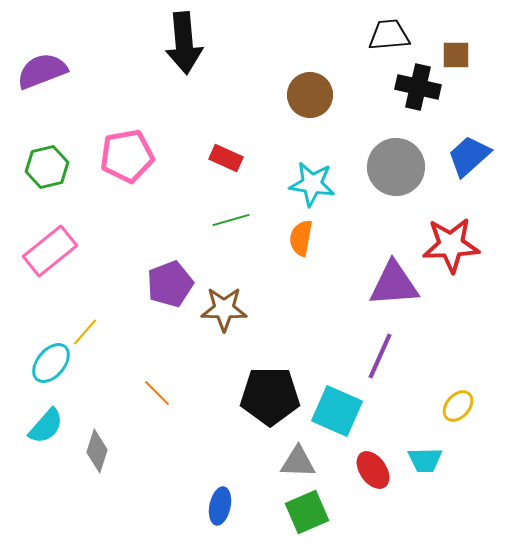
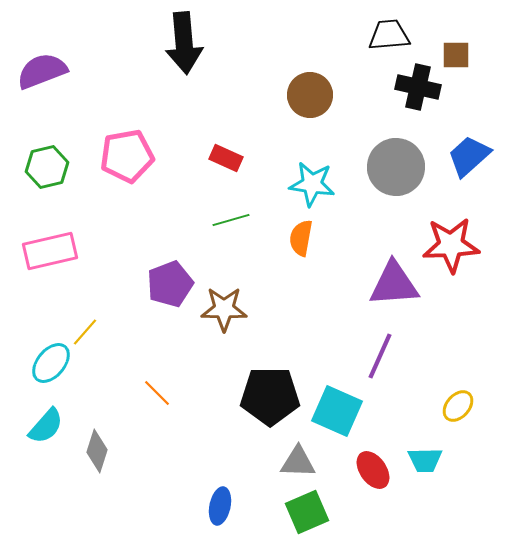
pink rectangle: rotated 26 degrees clockwise
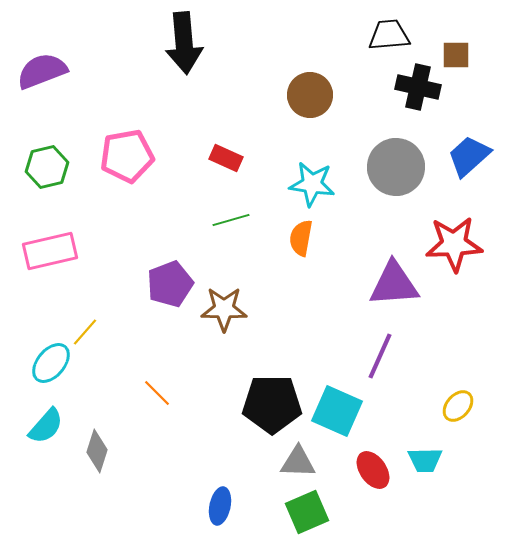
red star: moved 3 px right, 1 px up
black pentagon: moved 2 px right, 8 px down
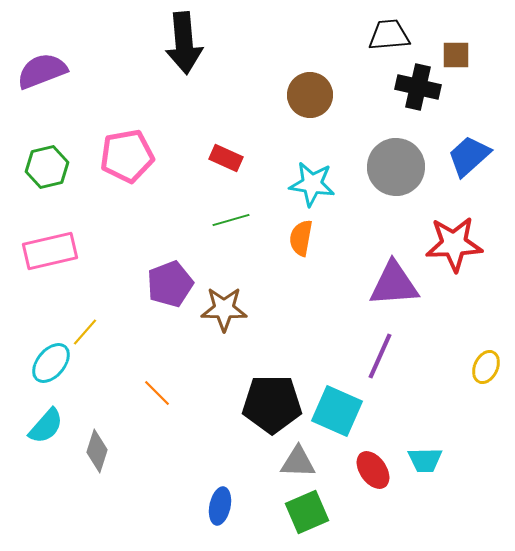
yellow ellipse: moved 28 px right, 39 px up; rotated 16 degrees counterclockwise
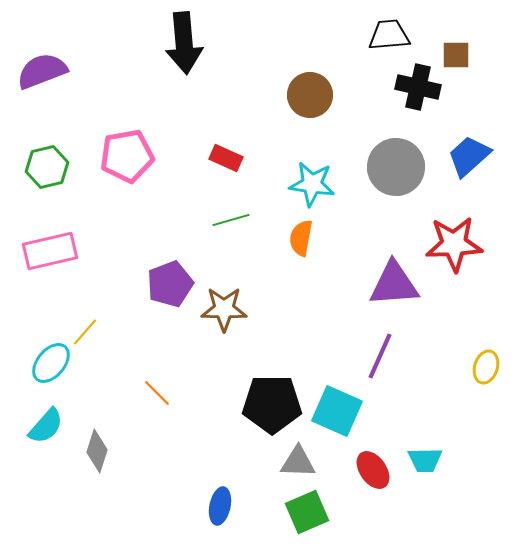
yellow ellipse: rotated 8 degrees counterclockwise
